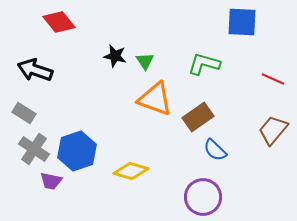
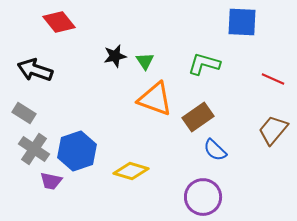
black star: rotated 25 degrees counterclockwise
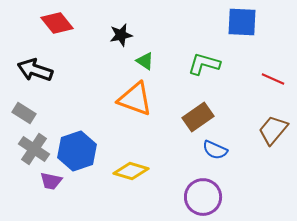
red diamond: moved 2 px left, 1 px down
black star: moved 6 px right, 21 px up
green triangle: rotated 24 degrees counterclockwise
orange triangle: moved 20 px left
blue semicircle: rotated 20 degrees counterclockwise
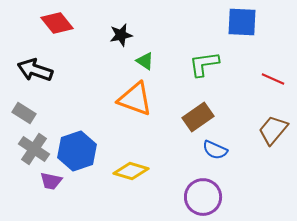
green L-shape: rotated 24 degrees counterclockwise
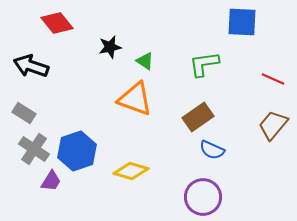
black star: moved 11 px left, 12 px down
black arrow: moved 4 px left, 4 px up
brown trapezoid: moved 5 px up
blue semicircle: moved 3 px left
purple trapezoid: rotated 70 degrees counterclockwise
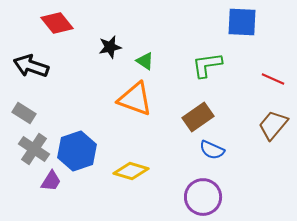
green L-shape: moved 3 px right, 1 px down
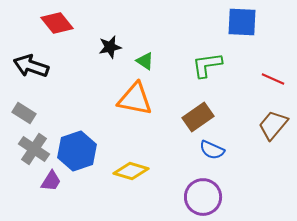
orange triangle: rotated 9 degrees counterclockwise
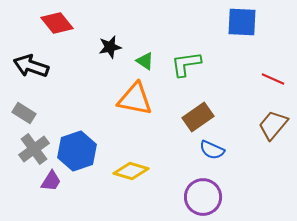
green L-shape: moved 21 px left, 1 px up
gray cross: rotated 20 degrees clockwise
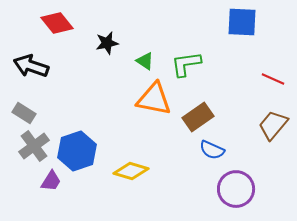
black star: moved 3 px left, 4 px up
orange triangle: moved 19 px right
gray cross: moved 3 px up
purple circle: moved 33 px right, 8 px up
